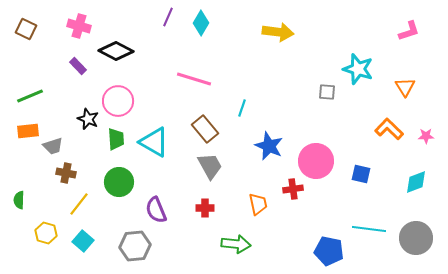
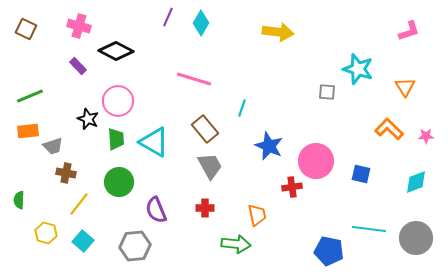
red cross at (293, 189): moved 1 px left, 2 px up
orange trapezoid at (258, 204): moved 1 px left, 11 px down
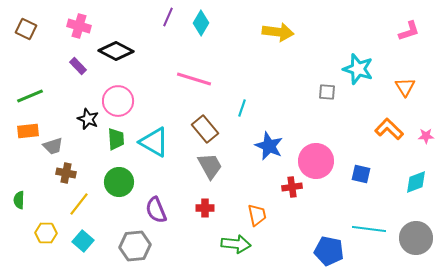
yellow hexagon at (46, 233): rotated 15 degrees counterclockwise
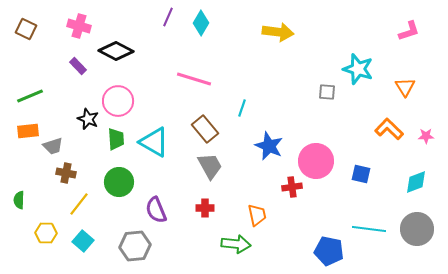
gray circle at (416, 238): moved 1 px right, 9 px up
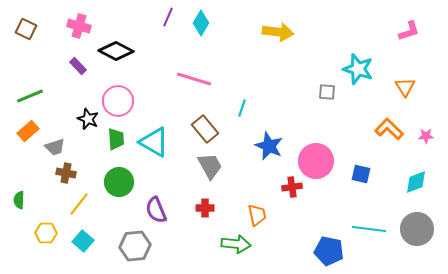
orange rectangle at (28, 131): rotated 35 degrees counterclockwise
gray trapezoid at (53, 146): moved 2 px right, 1 px down
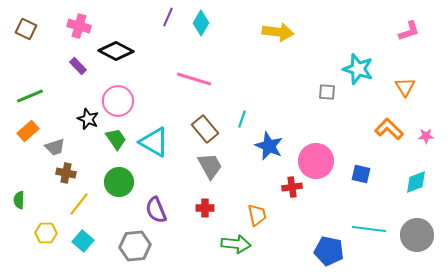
cyan line at (242, 108): moved 11 px down
green trapezoid at (116, 139): rotated 30 degrees counterclockwise
gray circle at (417, 229): moved 6 px down
